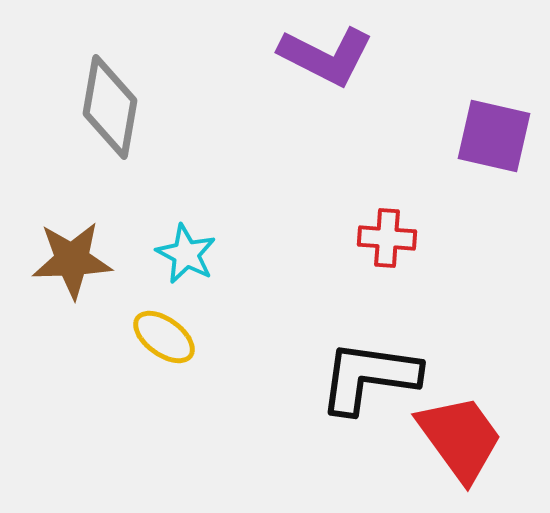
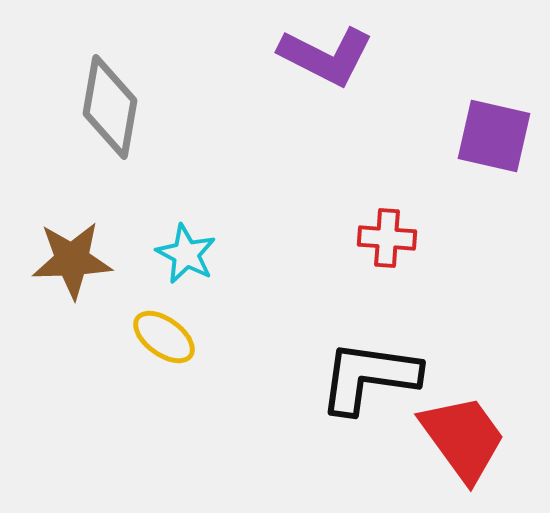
red trapezoid: moved 3 px right
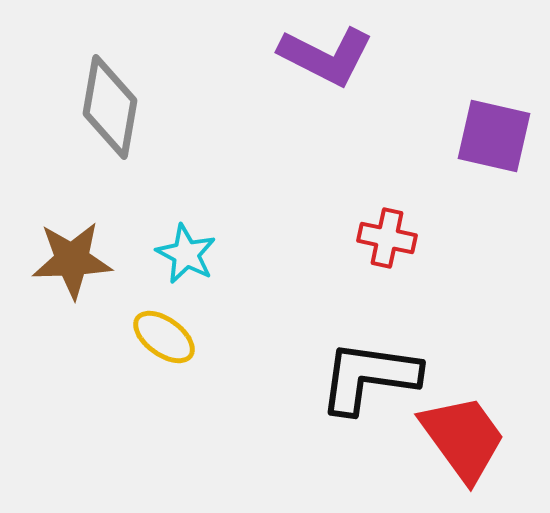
red cross: rotated 8 degrees clockwise
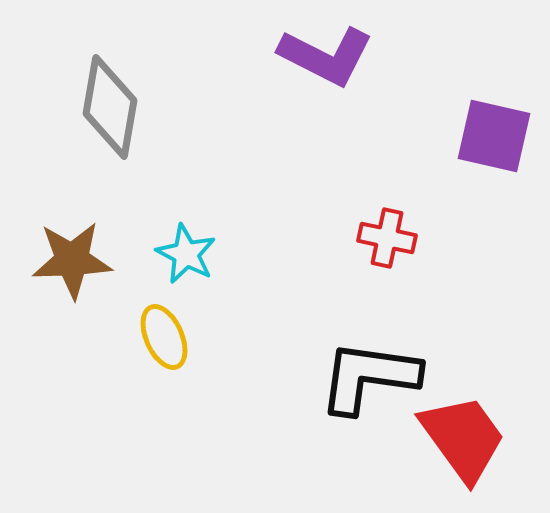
yellow ellipse: rotated 30 degrees clockwise
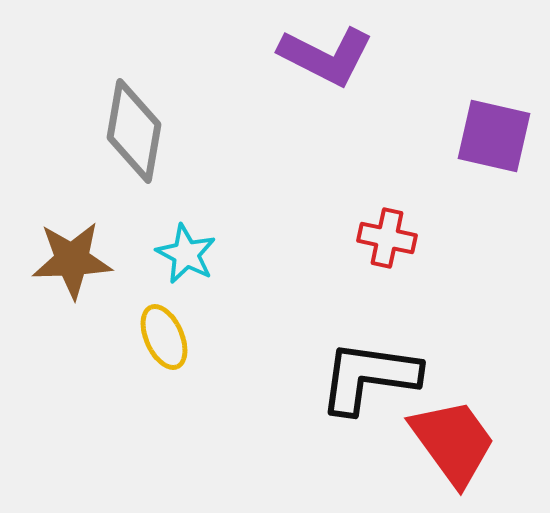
gray diamond: moved 24 px right, 24 px down
red trapezoid: moved 10 px left, 4 px down
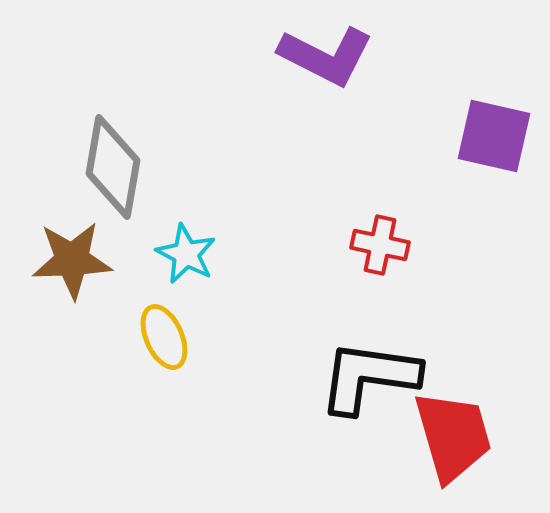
gray diamond: moved 21 px left, 36 px down
red cross: moved 7 px left, 7 px down
red trapezoid: moved 6 px up; rotated 20 degrees clockwise
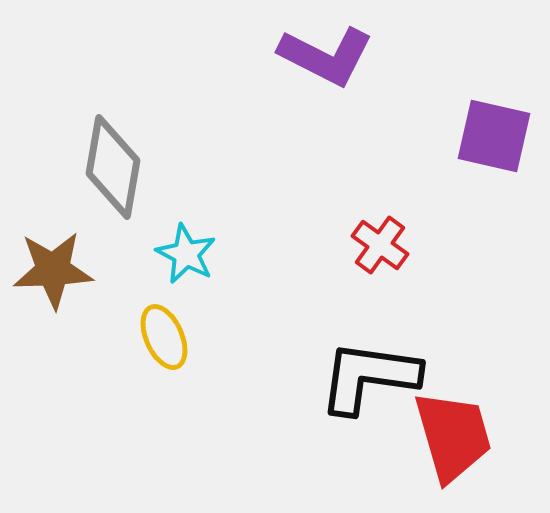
red cross: rotated 24 degrees clockwise
brown star: moved 19 px left, 10 px down
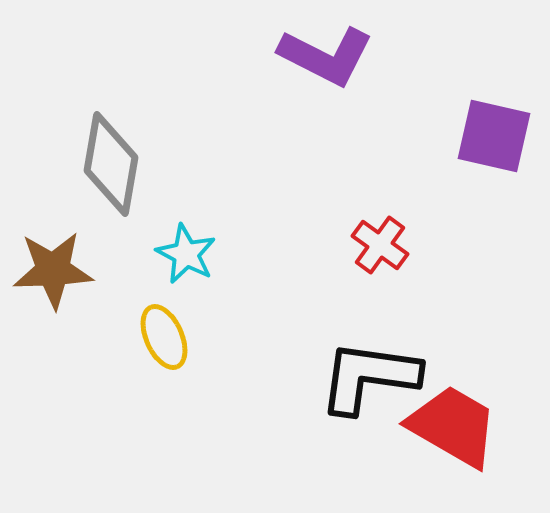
gray diamond: moved 2 px left, 3 px up
red trapezoid: moved 10 px up; rotated 44 degrees counterclockwise
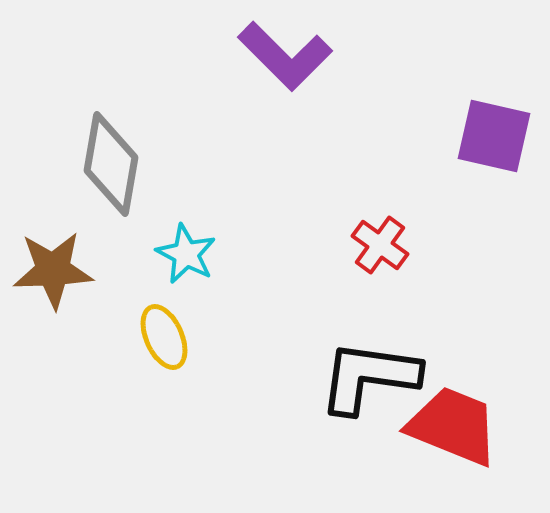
purple L-shape: moved 41 px left; rotated 18 degrees clockwise
red trapezoid: rotated 8 degrees counterclockwise
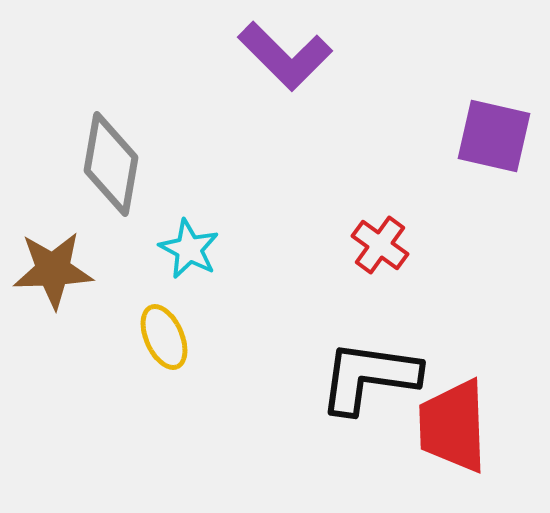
cyan star: moved 3 px right, 5 px up
red trapezoid: rotated 114 degrees counterclockwise
